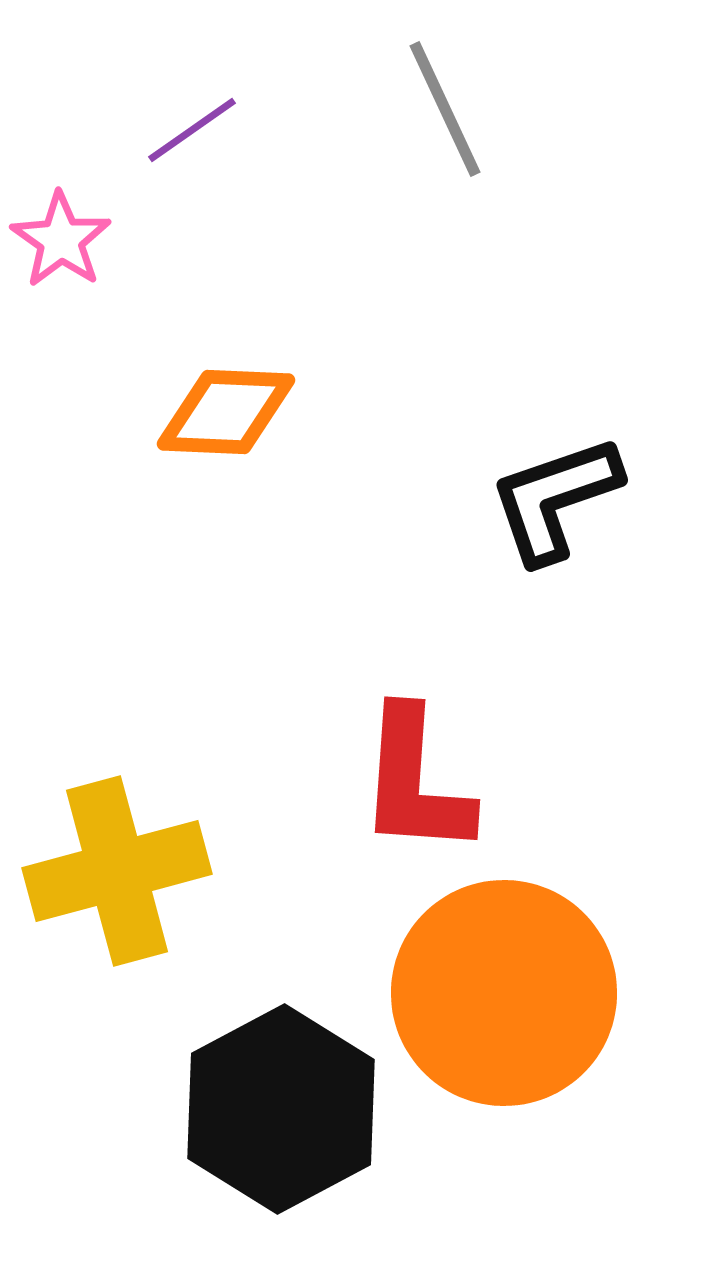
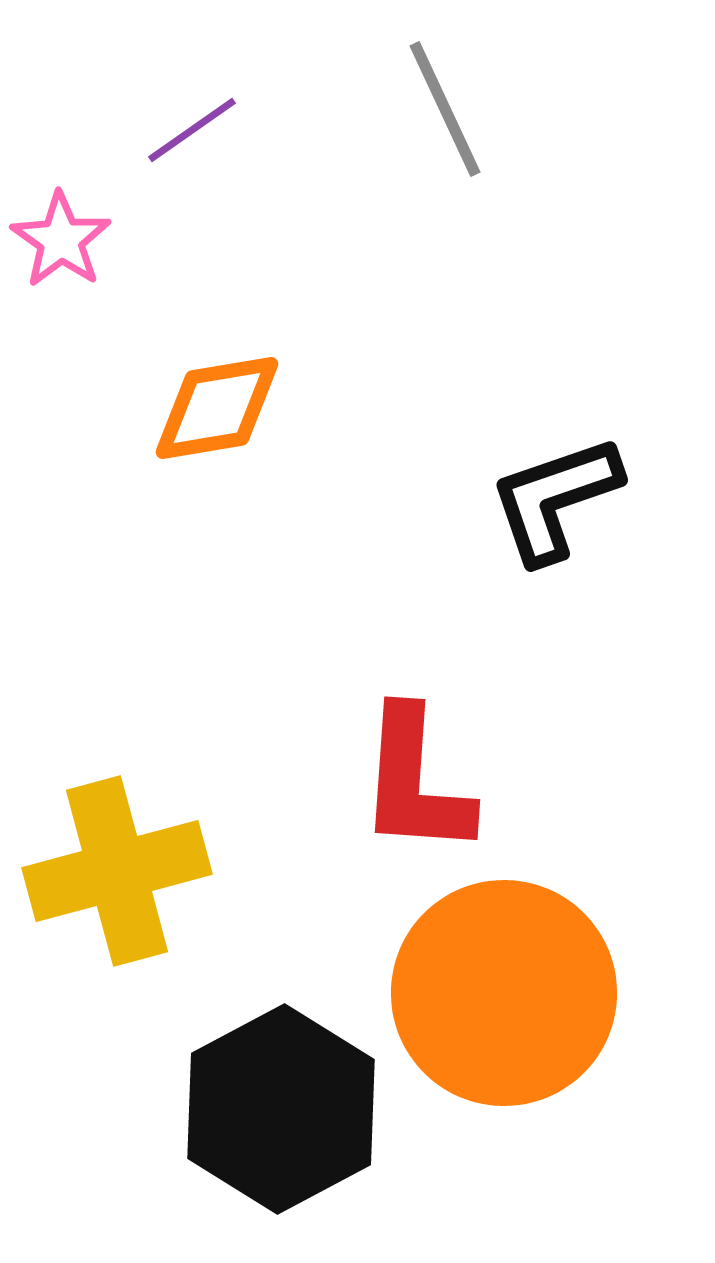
orange diamond: moved 9 px left, 4 px up; rotated 12 degrees counterclockwise
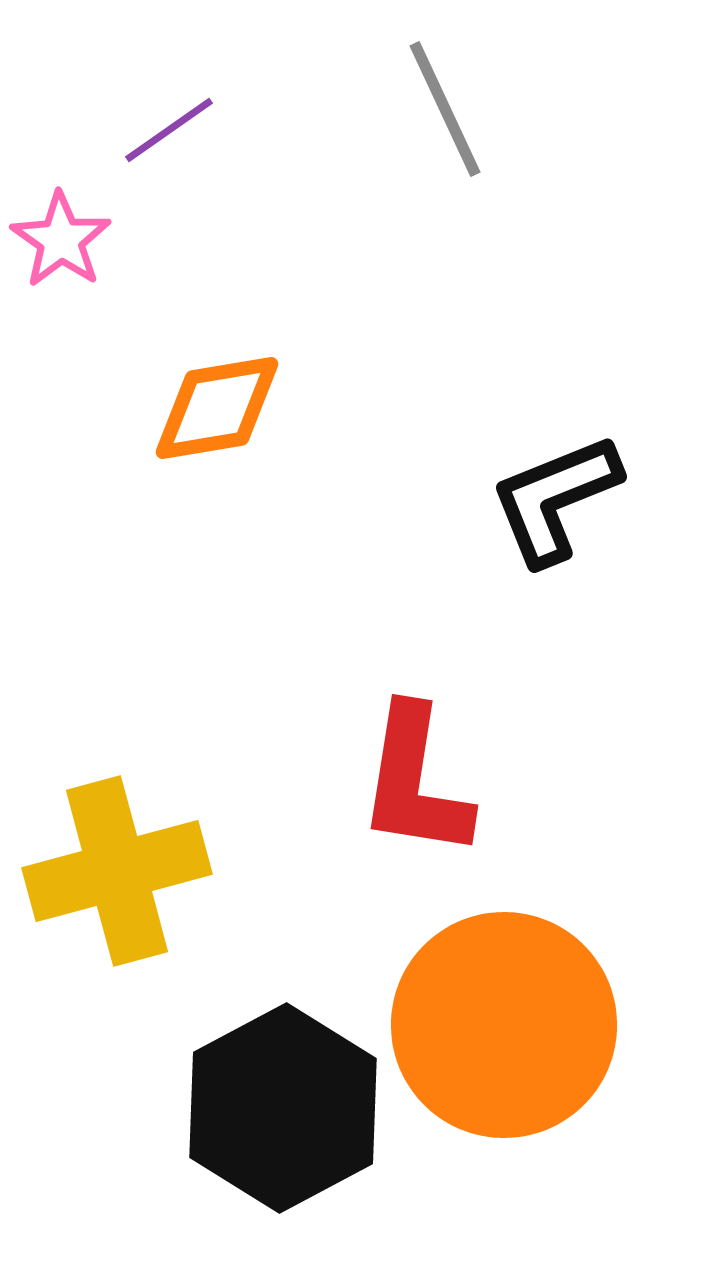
purple line: moved 23 px left
black L-shape: rotated 3 degrees counterclockwise
red L-shape: rotated 5 degrees clockwise
orange circle: moved 32 px down
black hexagon: moved 2 px right, 1 px up
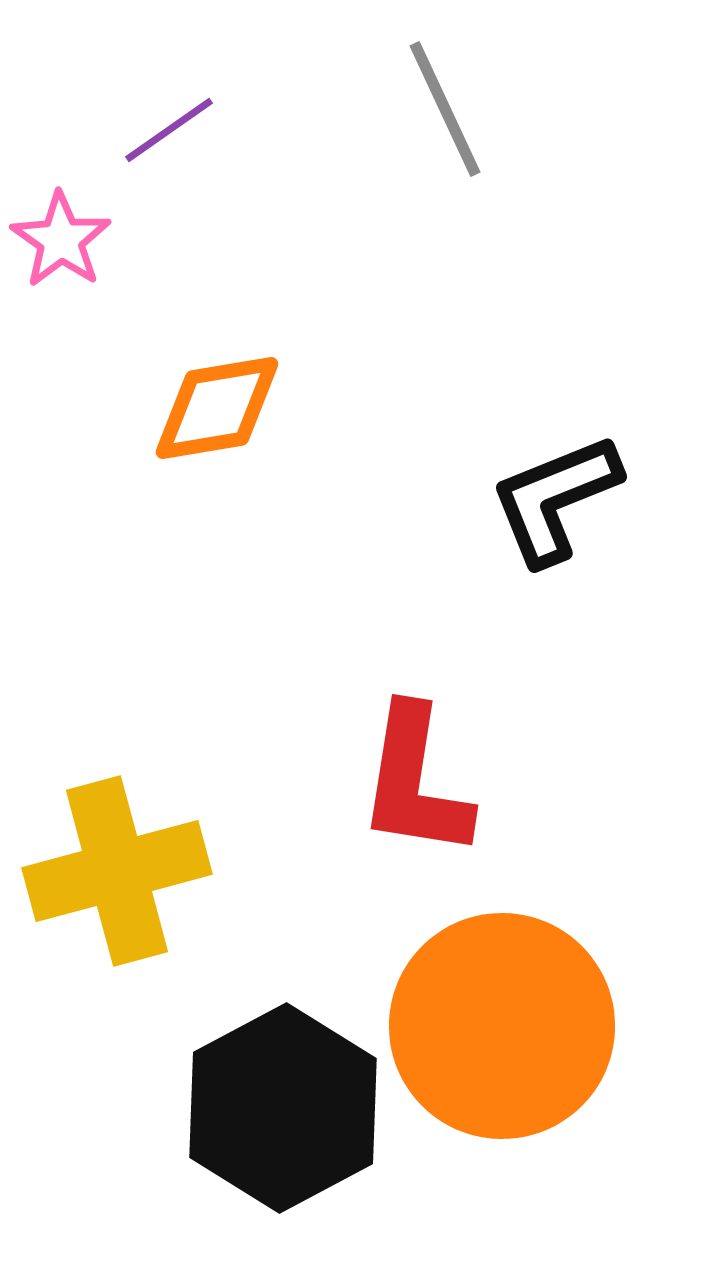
orange circle: moved 2 px left, 1 px down
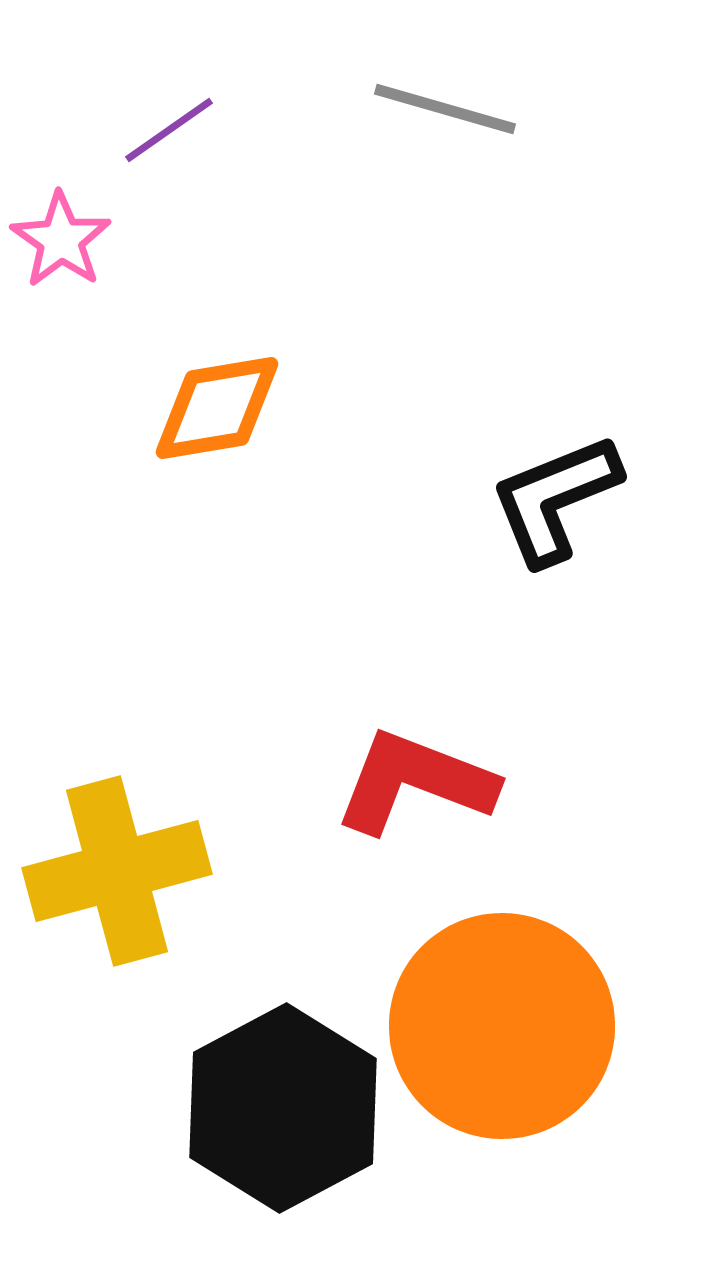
gray line: rotated 49 degrees counterclockwise
red L-shape: rotated 102 degrees clockwise
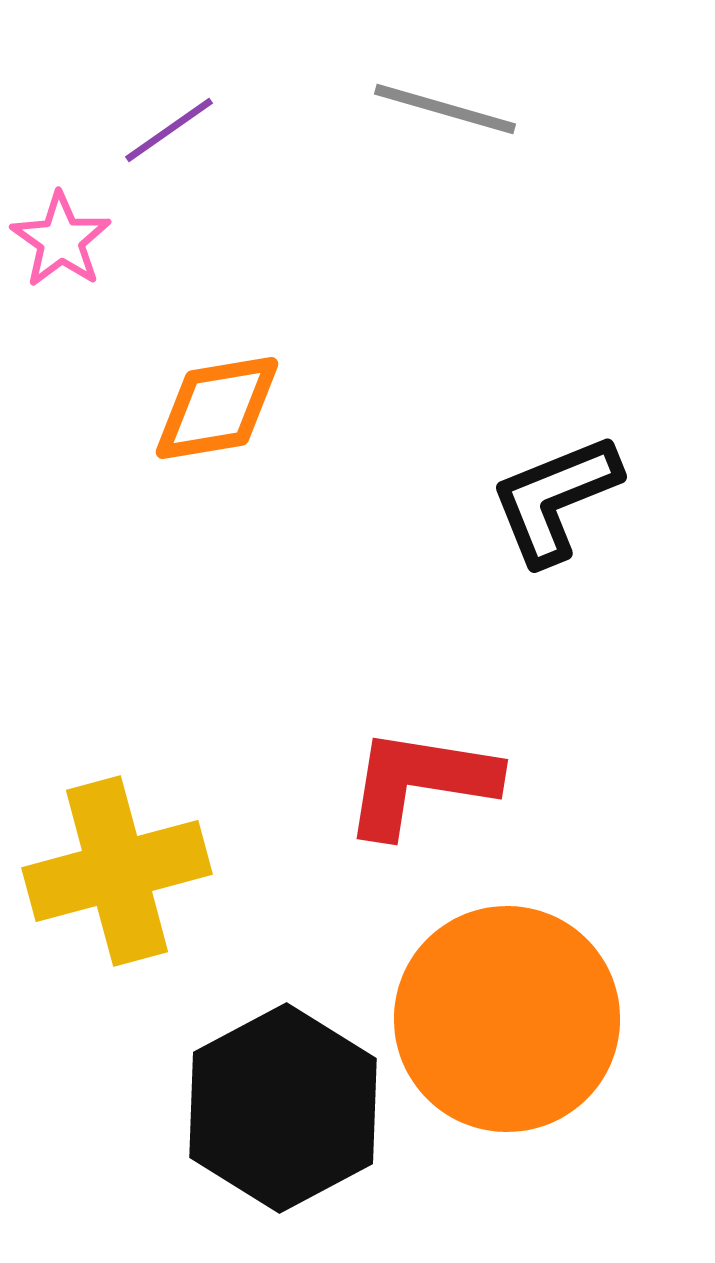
red L-shape: moved 5 px right; rotated 12 degrees counterclockwise
orange circle: moved 5 px right, 7 px up
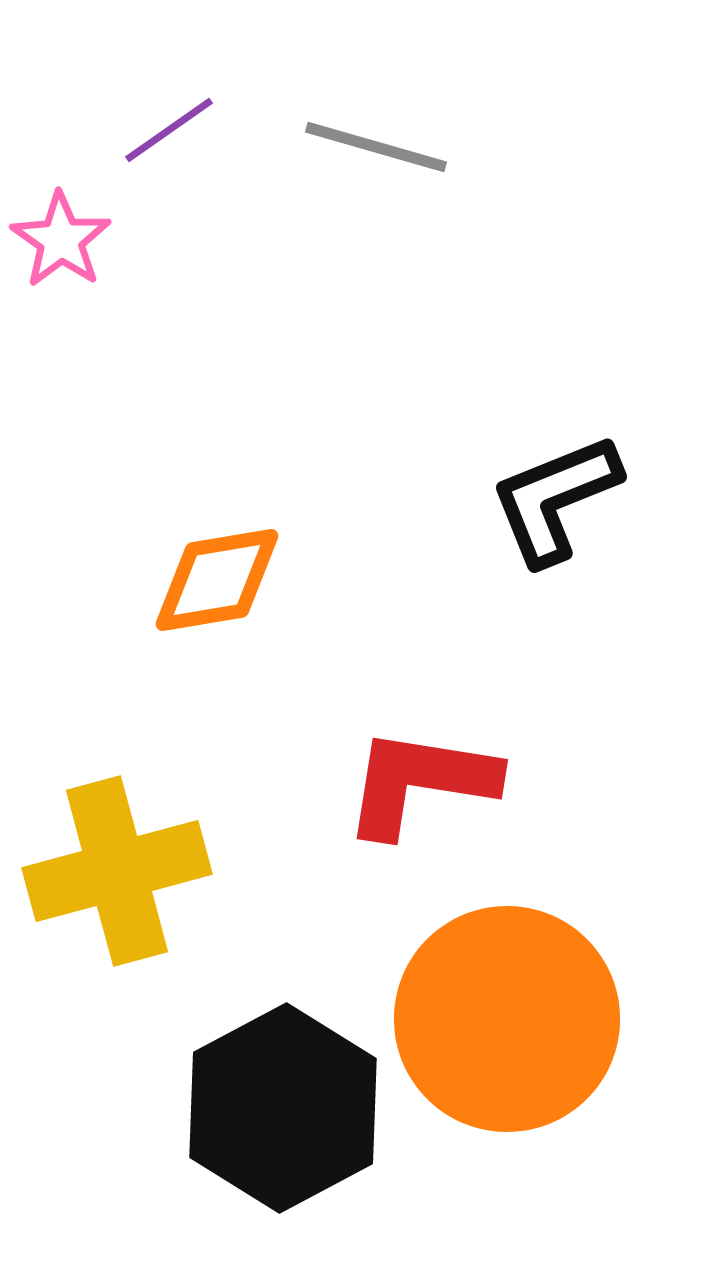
gray line: moved 69 px left, 38 px down
orange diamond: moved 172 px down
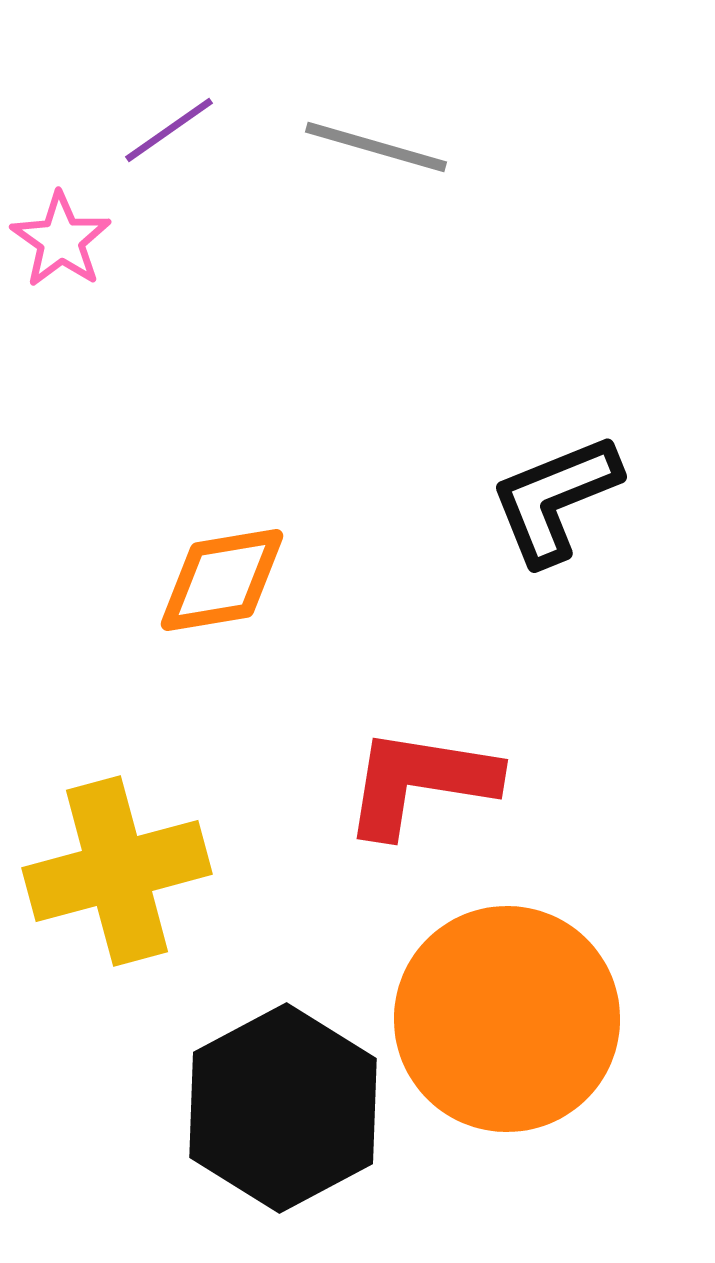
orange diamond: moved 5 px right
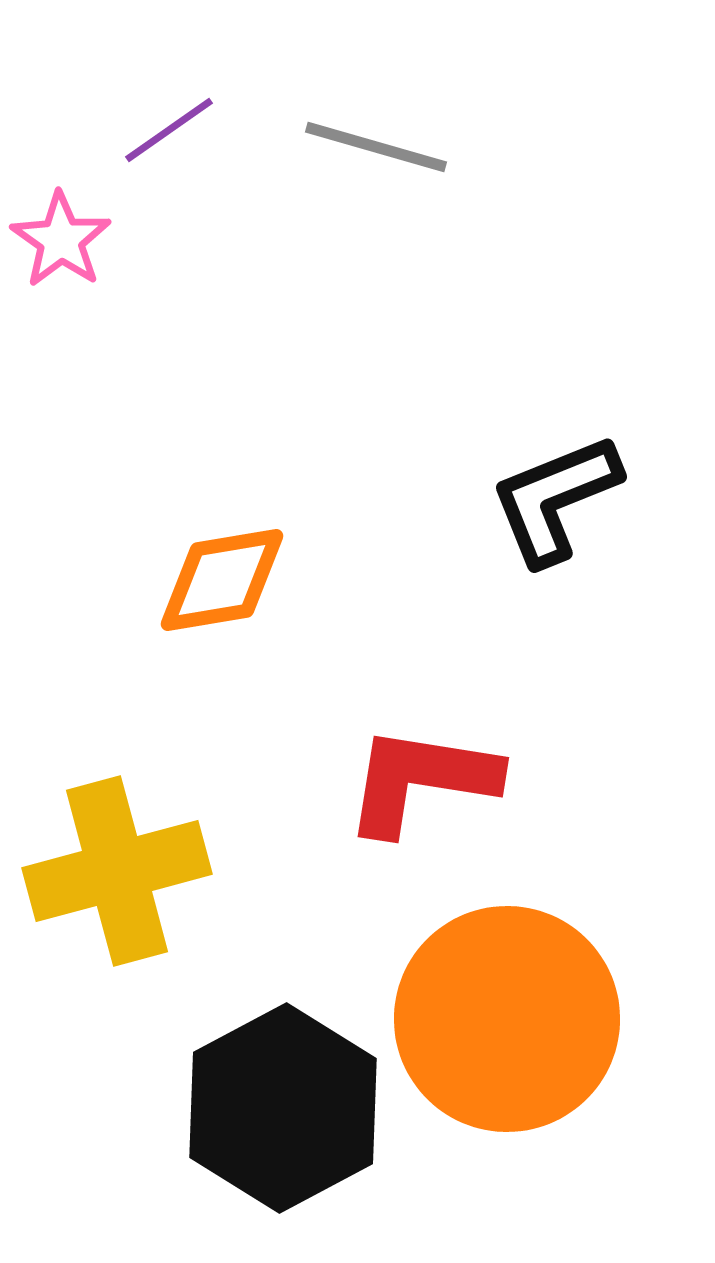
red L-shape: moved 1 px right, 2 px up
